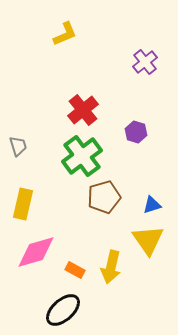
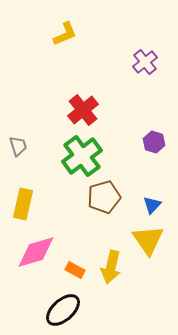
purple hexagon: moved 18 px right, 10 px down
blue triangle: rotated 30 degrees counterclockwise
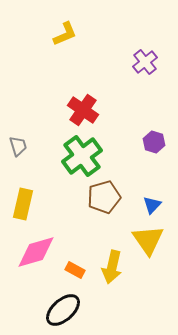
red cross: rotated 16 degrees counterclockwise
yellow arrow: moved 1 px right
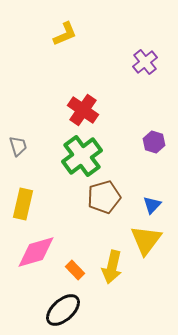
yellow triangle: moved 2 px left; rotated 12 degrees clockwise
orange rectangle: rotated 18 degrees clockwise
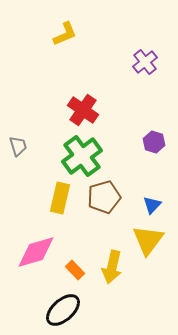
yellow rectangle: moved 37 px right, 6 px up
yellow triangle: moved 2 px right
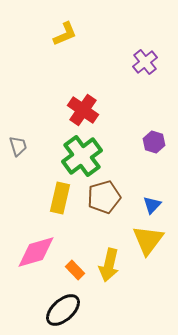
yellow arrow: moved 3 px left, 2 px up
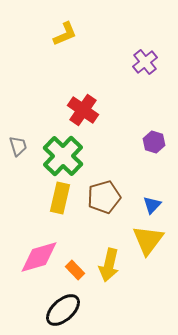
green cross: moved 19 px left; rotated 9 degrees counterclockwise
pink diamond: moved 3 px right, 5 px down
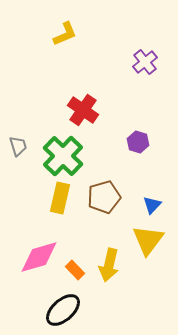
purple hexagon: moved 16 px left
